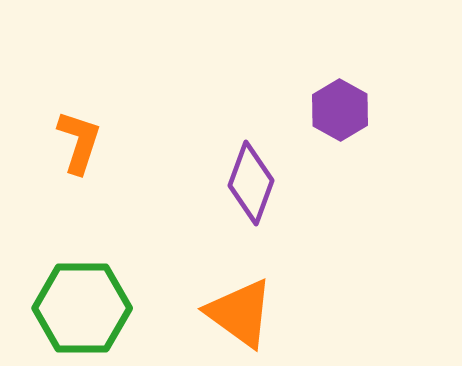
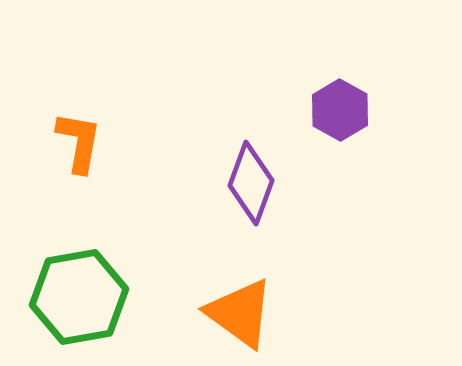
orange L-shape: rotated 8 degrees counterclockwise
green hexagon: moved 3 px left, 11 px up; rotated 10 degrees counterclockwise
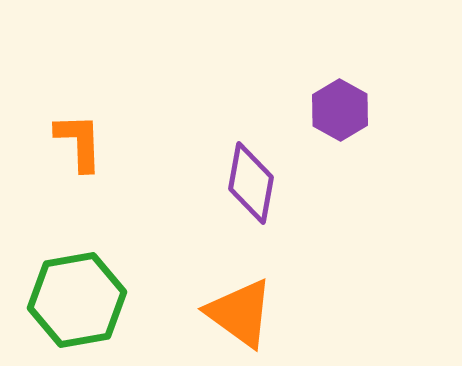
orange L-shape: rotated 12 degrees counterclockwise
purple diamond: rotated 10 degrees counterclockwise
green hexagon: moved 2 px left, 3 px down
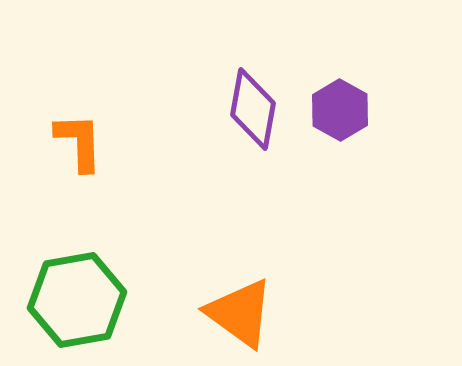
purple diamond: moved 2 px right, 74 px up
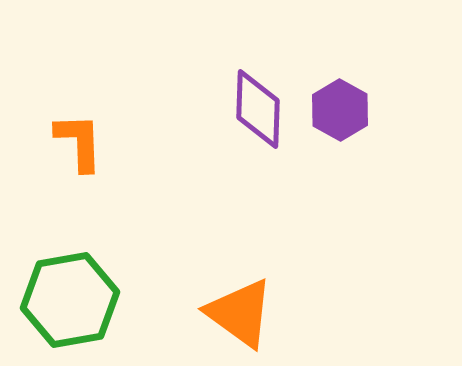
purple diamond: moved 5 px right; rotated 8 degrees counterclockwise
green hexagon: moved 7 px left
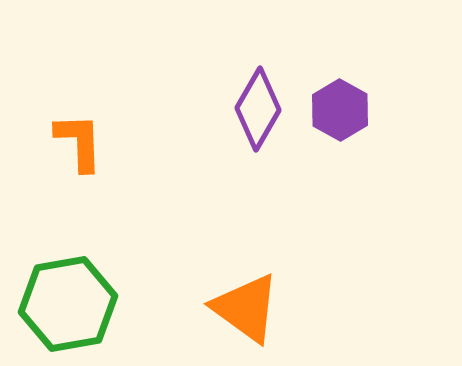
purple diamond: rotated 28 degrees clockwise
green hexagon: moved 2 px left, 4 px down
orange triangle: moved 6 px right, 5 px up
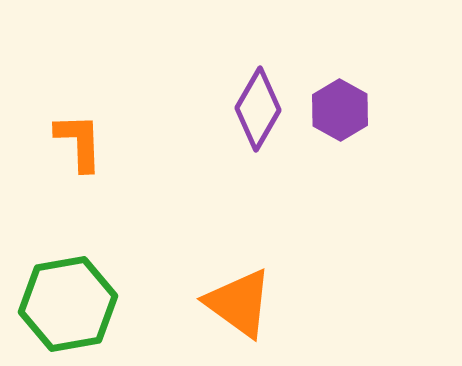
orange triangle: moved 7 px left, 5 px up
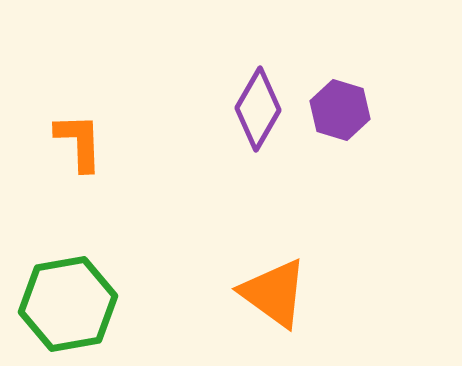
purple hexagon: rotated 12 degrees counterclockwise
orange triangle: moved 35 px right, 10 px up
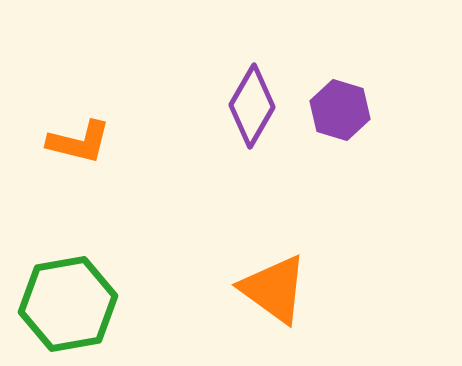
purple diamond: moved 6 px left, 3 px up
orange L-shape: rotated 106 degrees clockwise
orange triangle: moved 4 px up
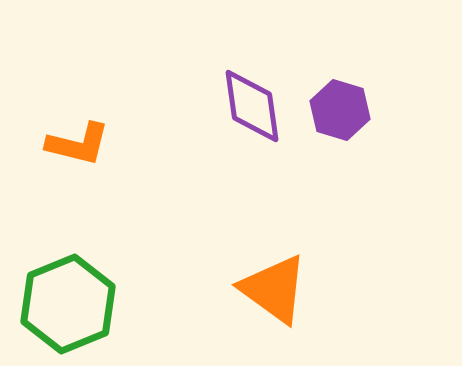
purple diamond: rotated 38 degrees counterclockwise
orange L-shape: moved 1 px left, 2 px down
green hexagon: rotated 12 degrees counterclockwise
